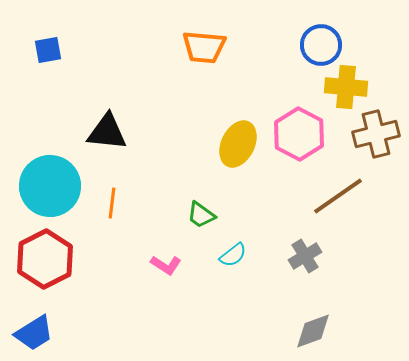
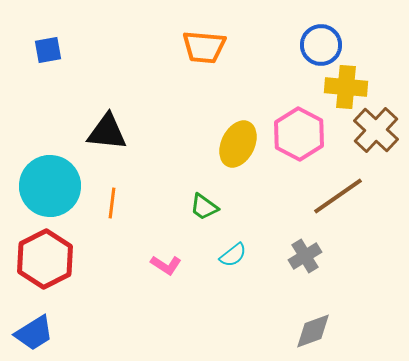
brown cross: moved 4 px up; rotated 33 degrees counterclockwise
green trapezoid: moved 3 px right, 8 px up
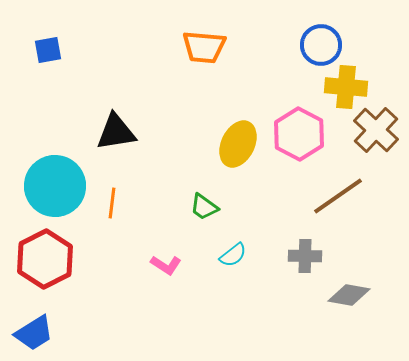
black triangle: moved 9 px right; rotated 15 degrees counterclockwise
cyan circle: moved 5 px right
gray cross: rotated 32 degrees clockwise
gray diamond: moved 36 px right, 36 px up; rotated 30 degrees clockwise
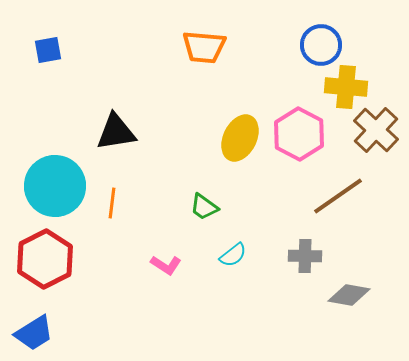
yellow ellipse: moved 2 px right, 6 px up
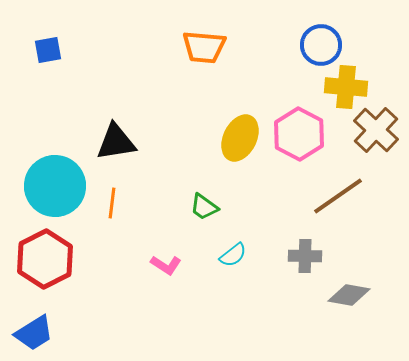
black triangle: moved 10 px down
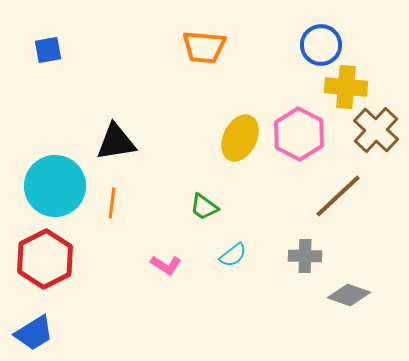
brown line: rotated 8 degrees counterclockwise
gray diamond: rotated 9 degrees clockwise
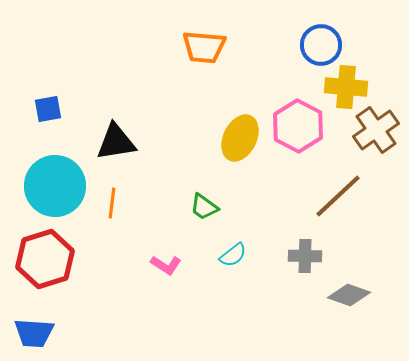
blue square: moved 59 px down
brown cross: rotated 12 degrees clockwise
pink hexagon: moved 1 px left, 8 px up
red hexagon: rotated 10 degrees clockwise
blue trapezoid: rotated 36 degrees clockwise
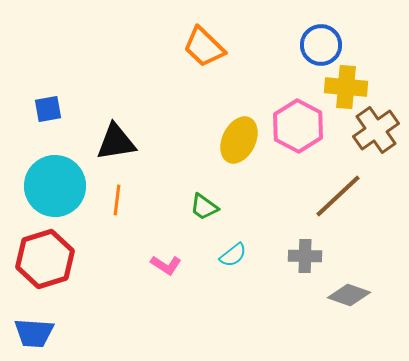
orange trapezoid: rotated 39 degrees clockwise
yellow ellipse: moved 1 px left, 2 px down
orange line: moved 5 px right, 3 px up
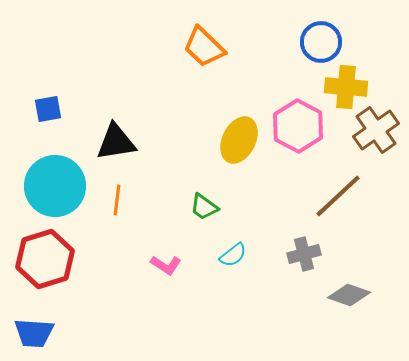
blue circle: moved 3 px up
gray cross: moved 1 px left, 2 px up; rotated 16 degrees counterclockwise
